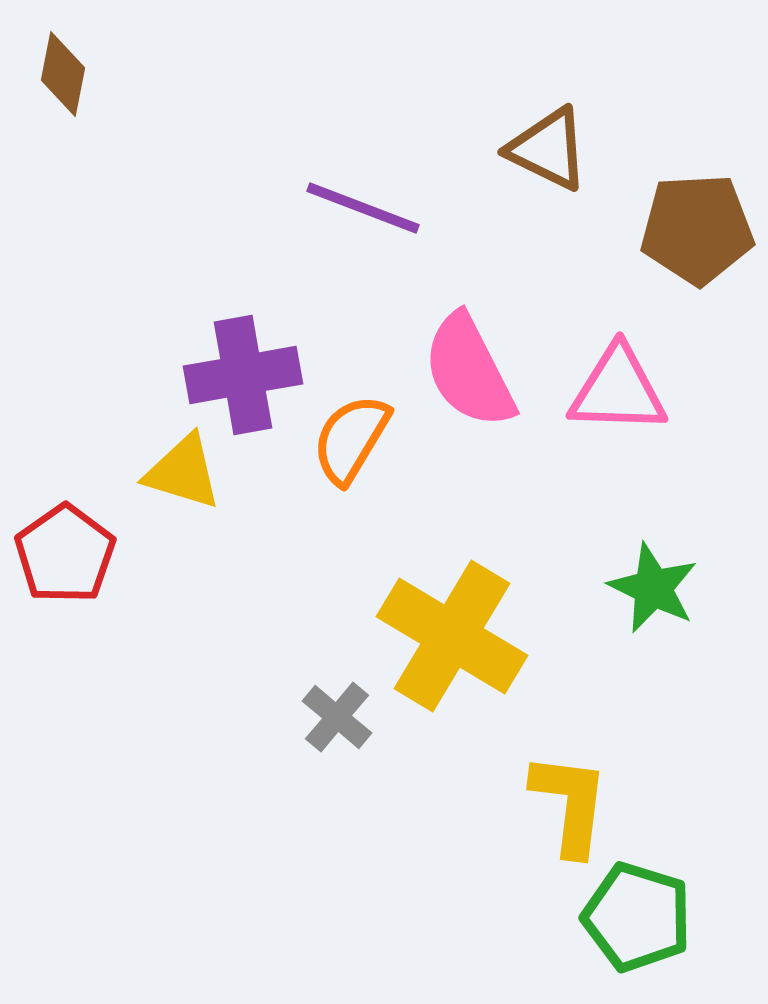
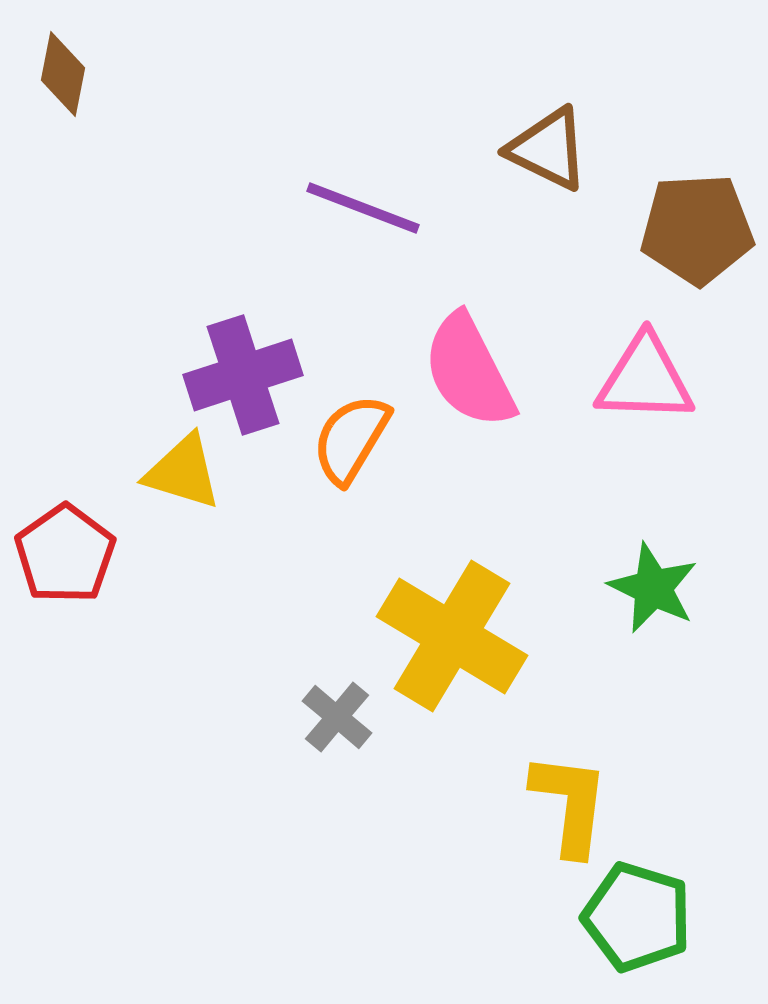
purple cross: rotated 8 degrees counterclockwise
pink triangle: moved 27 px right, 11 px up
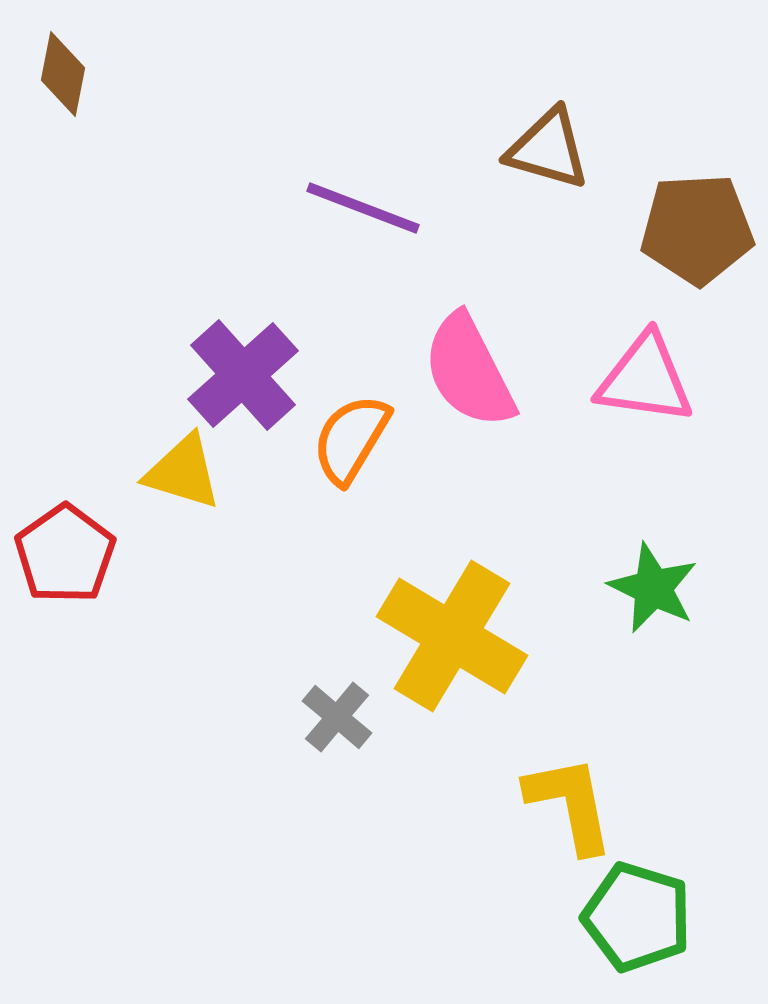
brown triangle: rotated 10 degrees counterclockwise
purple cross: rotated 24 degrees counterclockwise
pink triangle: rotated 6 degrees clockwise
yellow L-shape: rotated 18 degrees counterclockwise
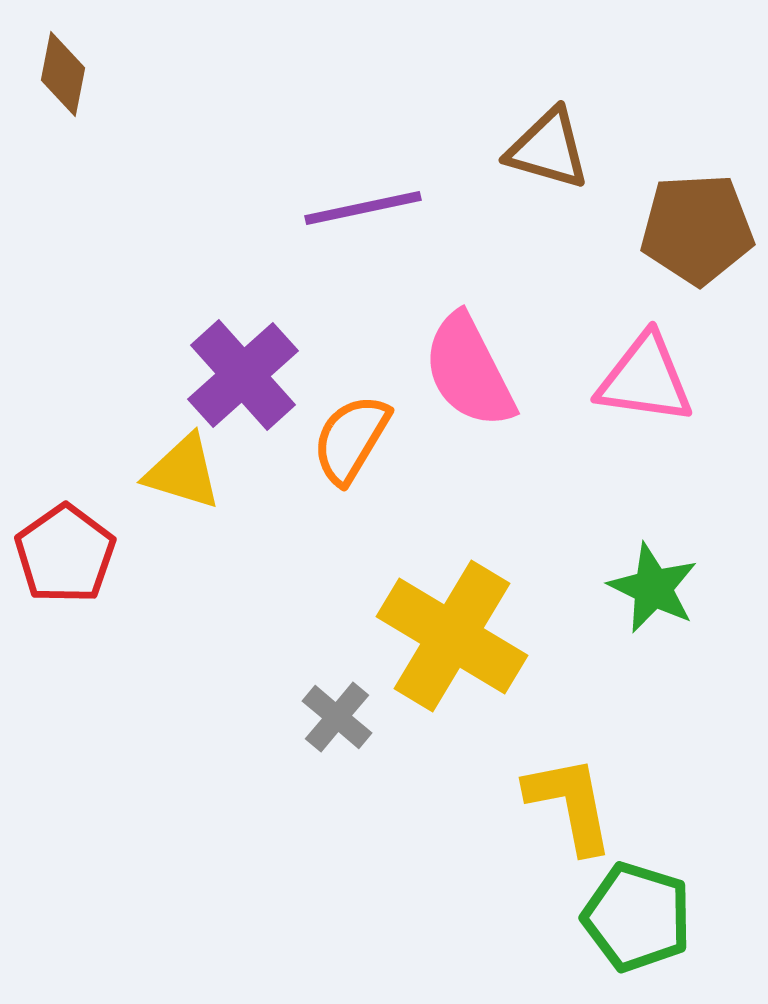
purple line: rotated 33 degrees counterclockwise
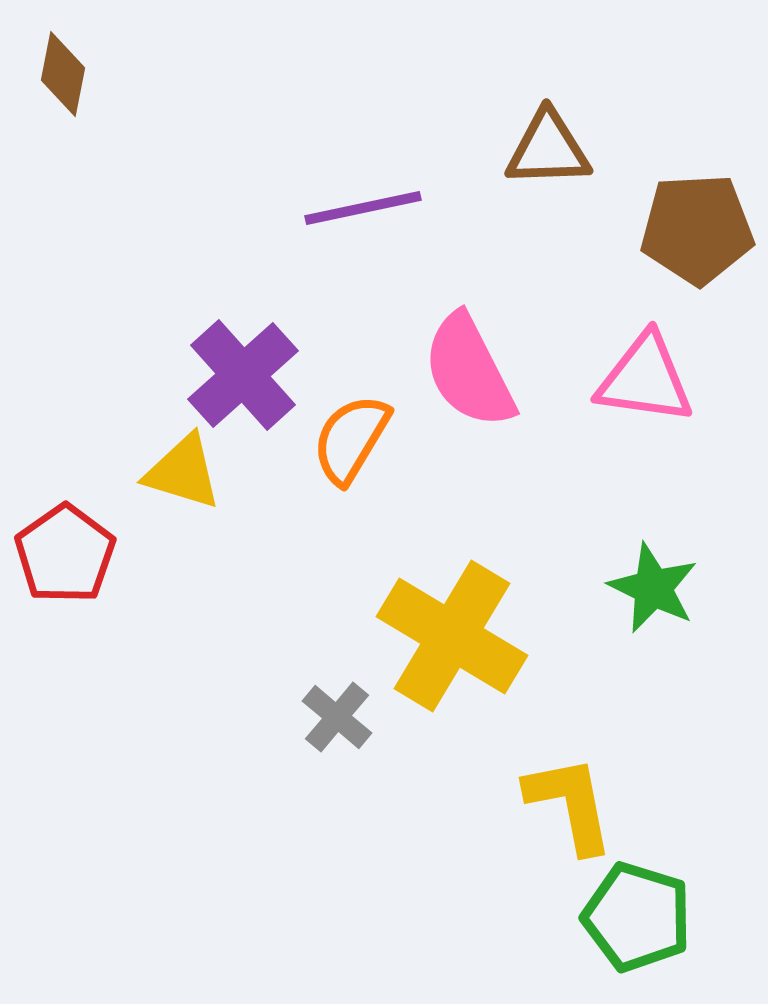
brown triangle: rotated 18 degrees counterclockwise
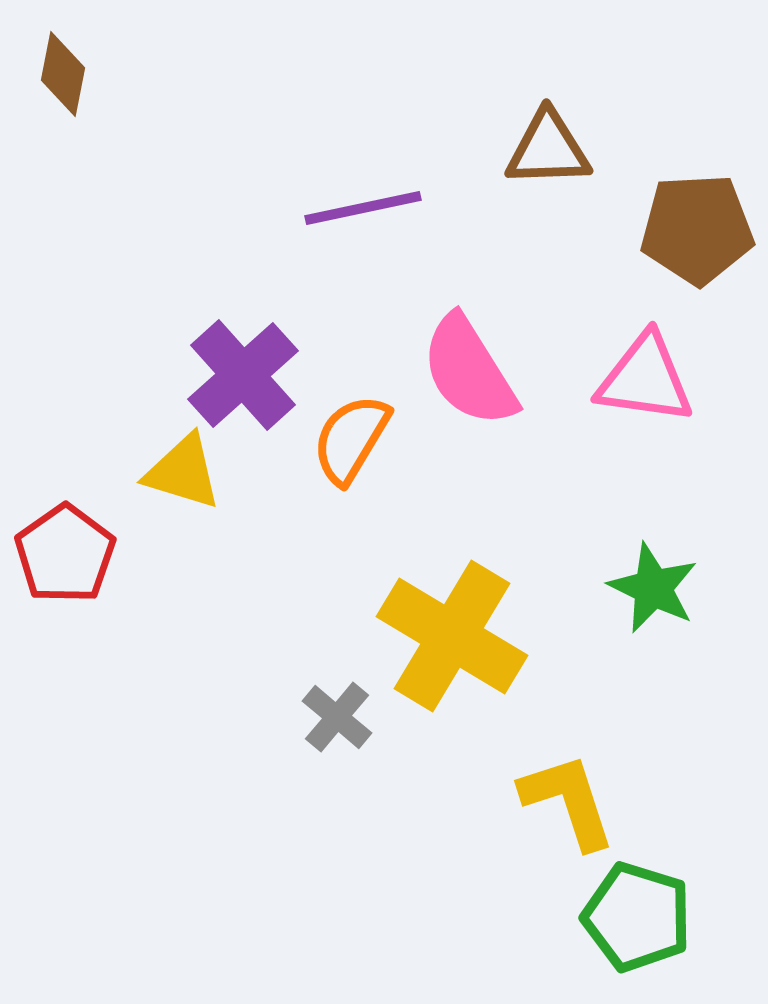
pink semicircle: rotated 5 degrees counterclockwise
yellow L-shape: moved 2 px left, 3 px up; rotated 7 degrees counterclockwise
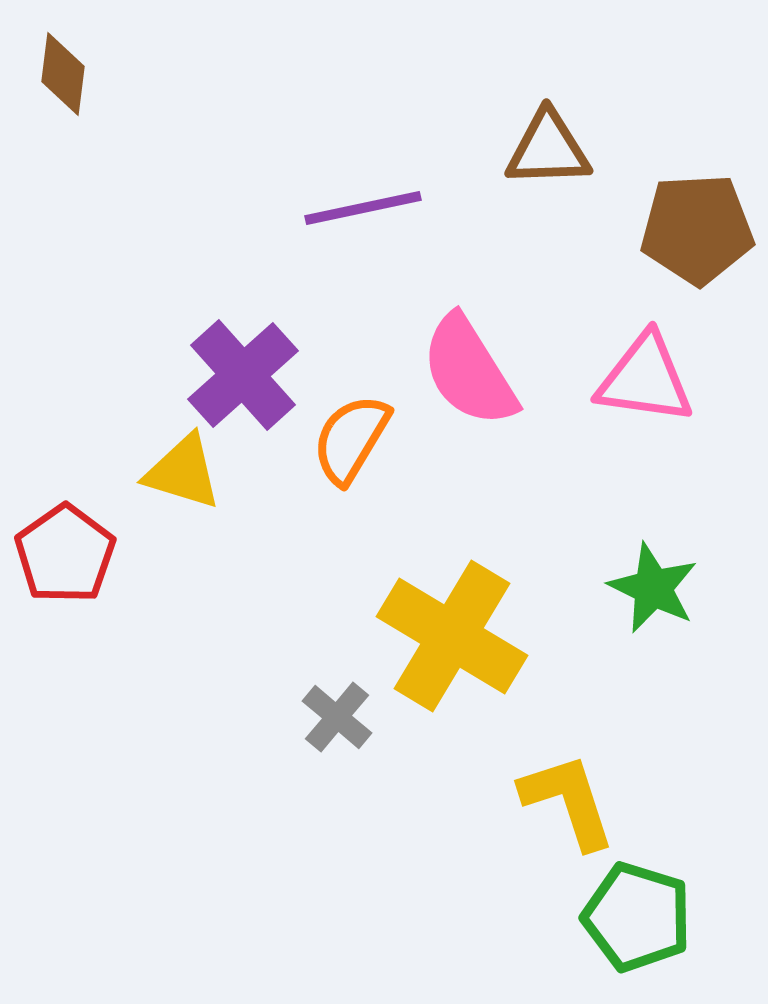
brown diamond: rotated 4 degrees counterclockwise
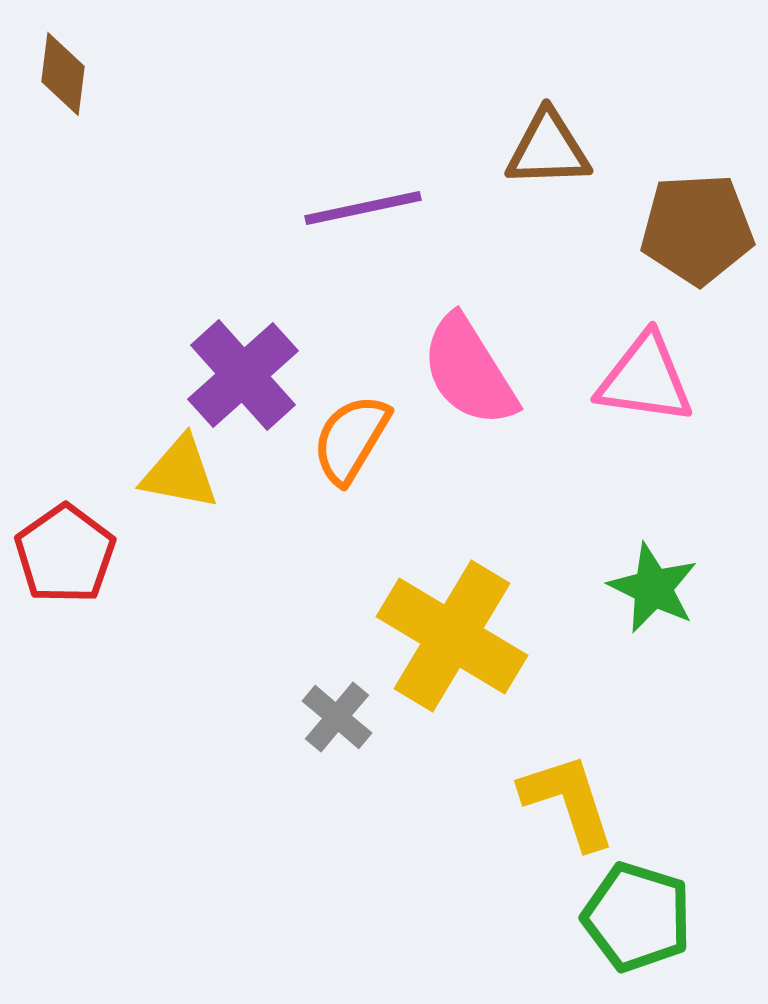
yellow triangle: moved 3 px left, 1 px down; rotated 6 degrees counterclockwise
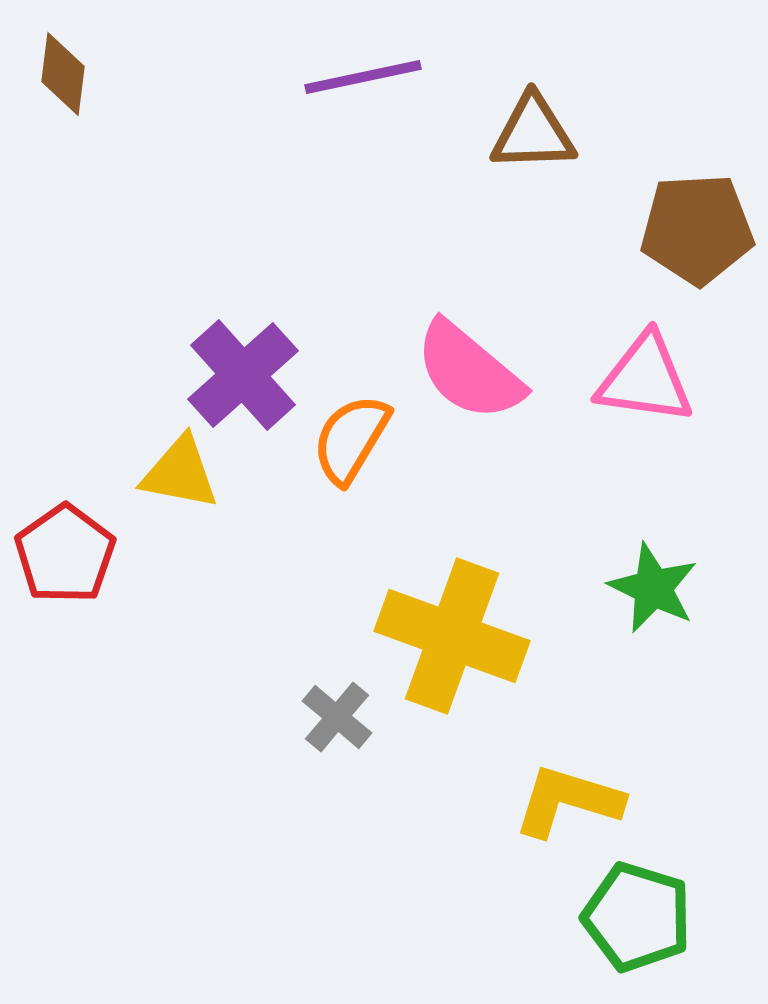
brown triangle: moved 15 px left, 16 px up
purple line: moved 131 px up
pink semicircle: rotated 18 degrees counterclockwise
yellow cross: rotated 11 degrees counterclockwise
yellow L-shape: rotated 55 degrees counterclockwise
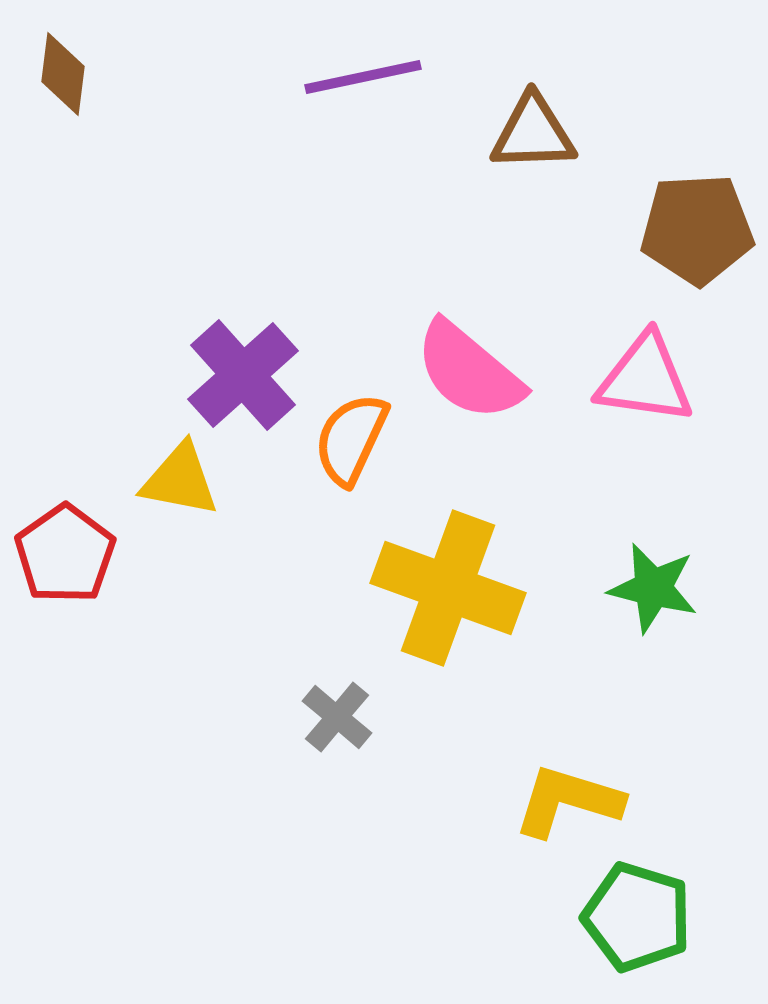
orange semicircle: rotated 6 degrees counterclockwise
yellow triangle: moved 7 px down
green star: rotated 12 degrees counterclockwise
yellow cross: moved 4 px left, 48 px up
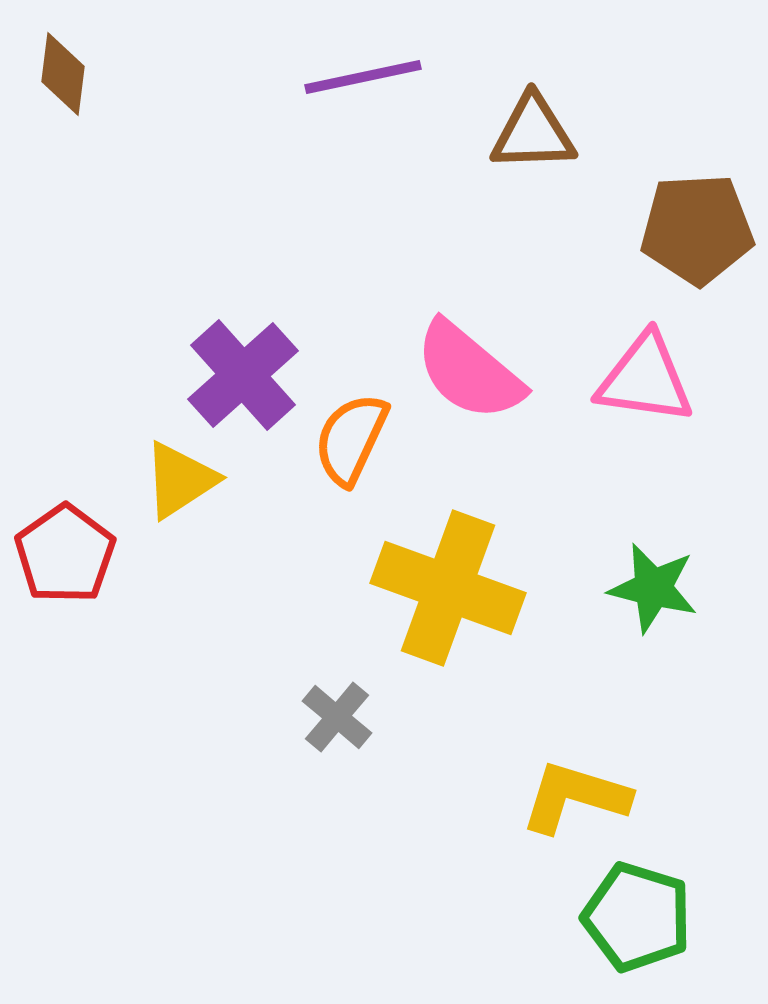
yellow triangle: rotated 44 degrees counterclockwise
yellow L-shape: moved 7 px right, 4 px up
